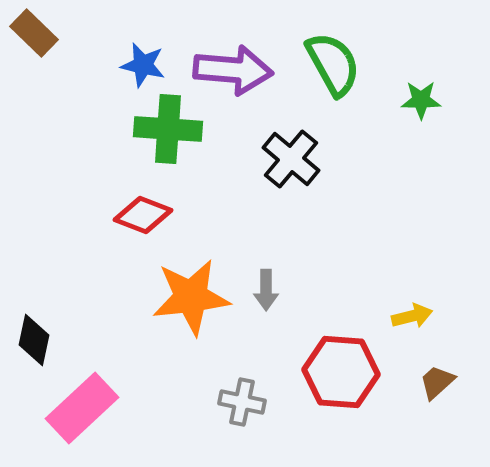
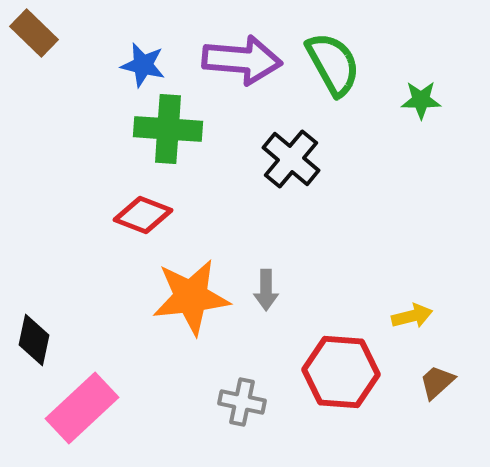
purple arrow: moved 9 px right, 10 px up
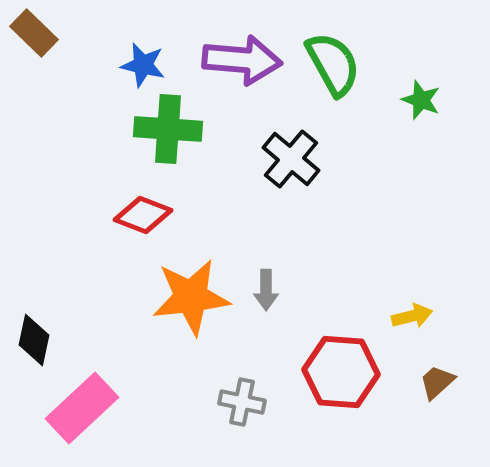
green star: rotated 21 degrees clockwise
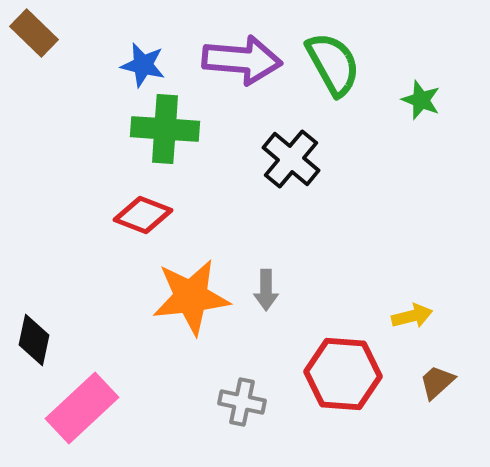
green cross: moved 3 px left
red hexagon: moved 2 px right, 2 px down
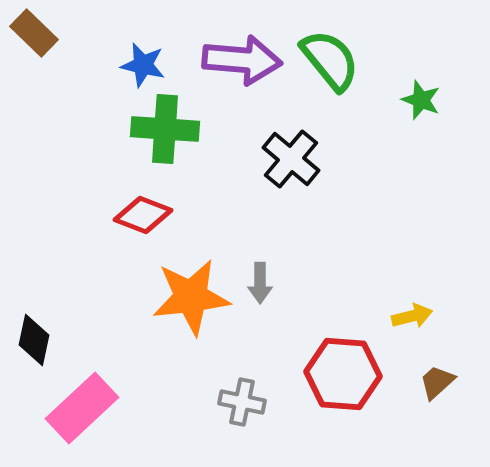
green semicircle: moved 3 px left, 4 px up; rotated 10 degrees counterclockwise
gray arrow: moved 6 px left, 7 px up
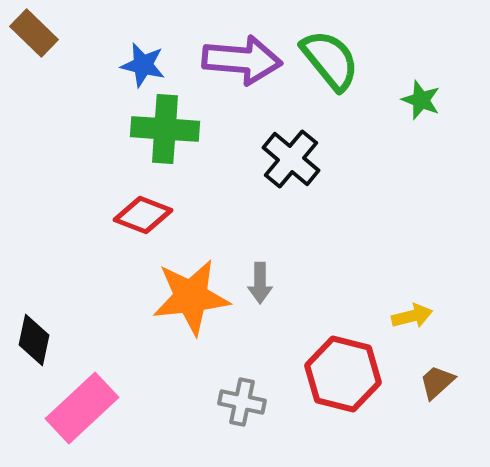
red hexagon: rotated 10 degrees clockwise
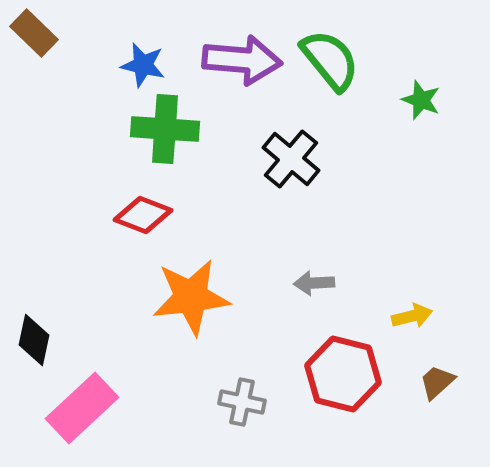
gray arrow: moved 54 px right; rotated 87 degrees clockwise
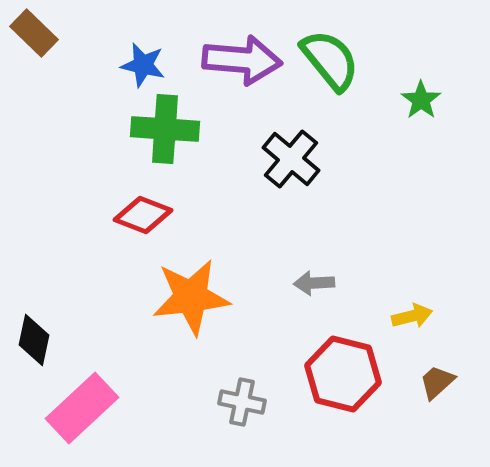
green star: rotated 15 degrees clockwise
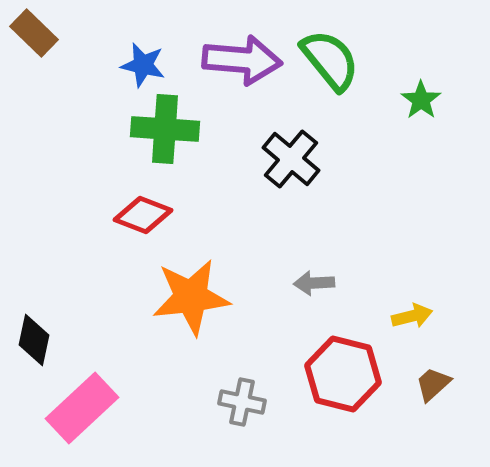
brown trapezoid: moved 4 px left, 2 px down
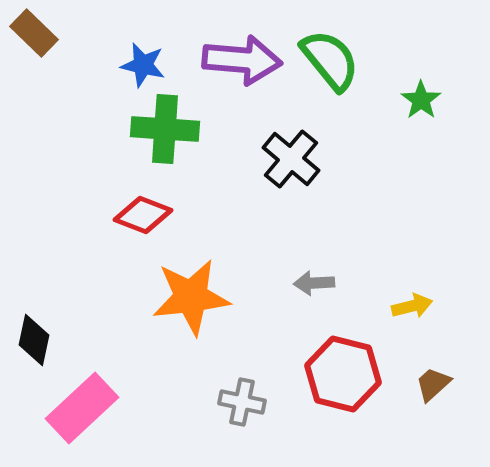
yellow arrow: moved 10 px up
